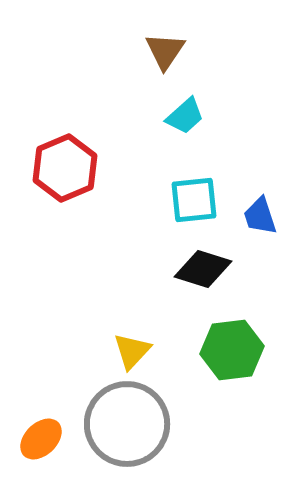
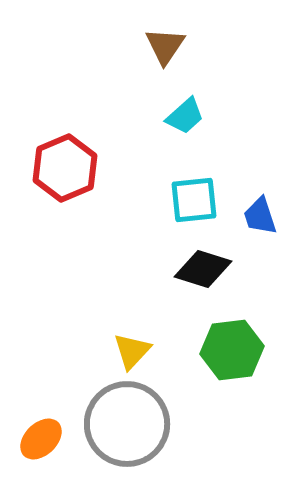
brown triangle: moved 5 px up
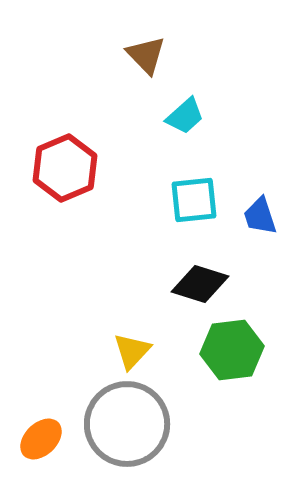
brown triangle: moved 19 px left, 9 px down; rotated 18 degrees counterclockwise
black diamond: moved 3 px left, 15 px down
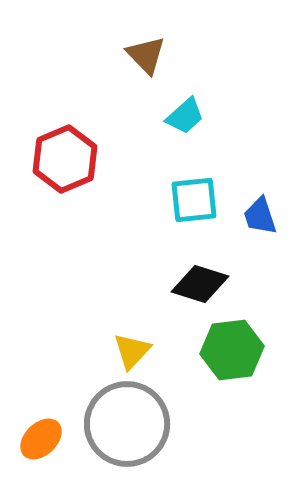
red hexagon: moved 9 px up
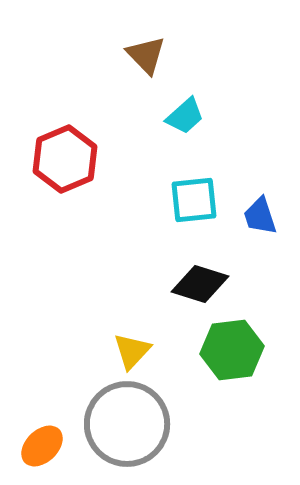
orange ellipse: moved 1 px right, 7 px down
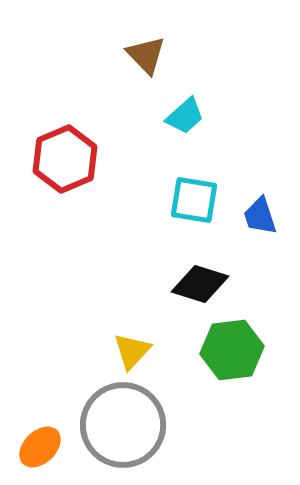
cyan square: rotated 15 degrees clockwise
gray circle: moved 4 px left, 1 px down
orange ellipse: moved 2 px left, 1 px down
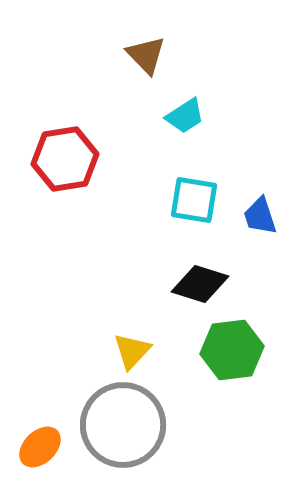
cyan trapezoid: rotated 9 degrees clockwise
red hexagon: rotated 14 degrees clockwise
